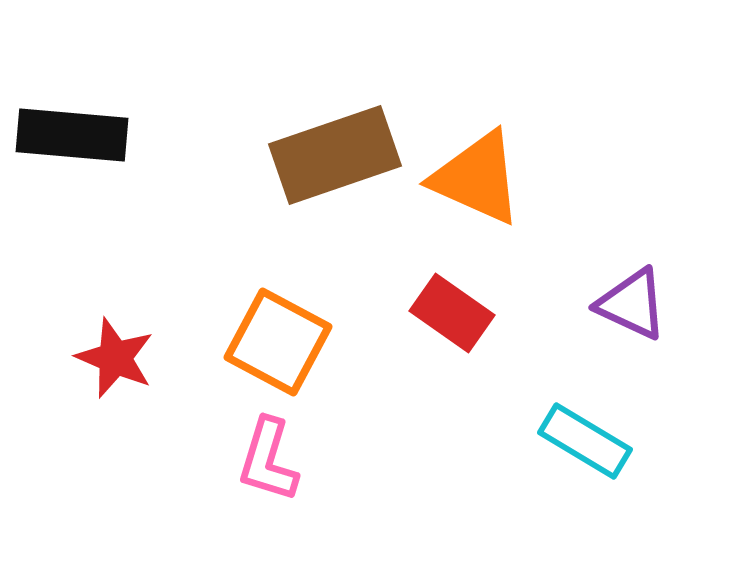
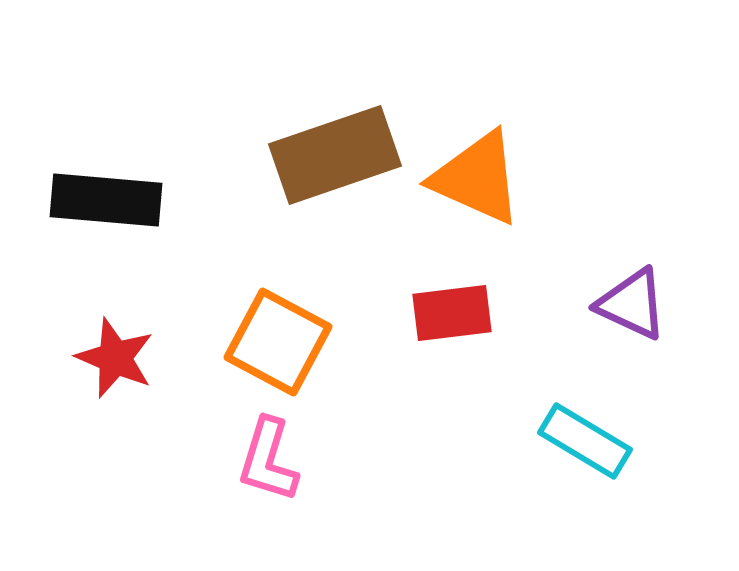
black rectangle: moved 34 px right, 65 px down
red rectangle: rotated 42 degrees counterclockwise
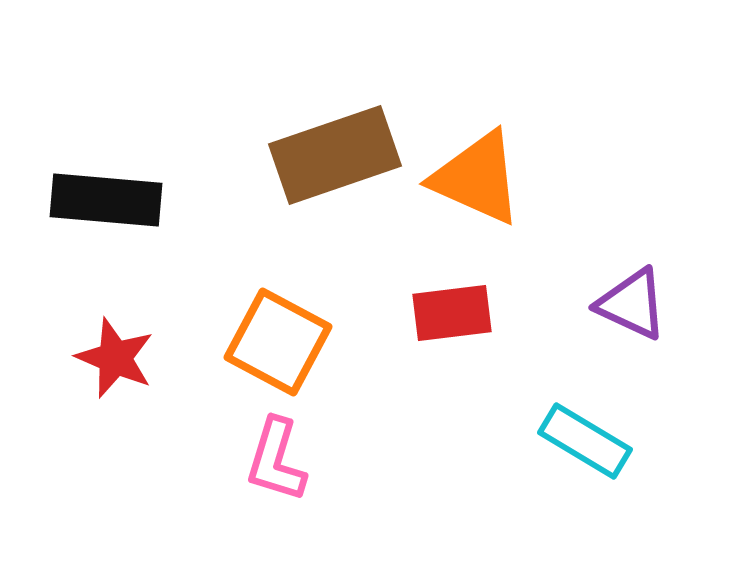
pink L-shape: moved 8 px right
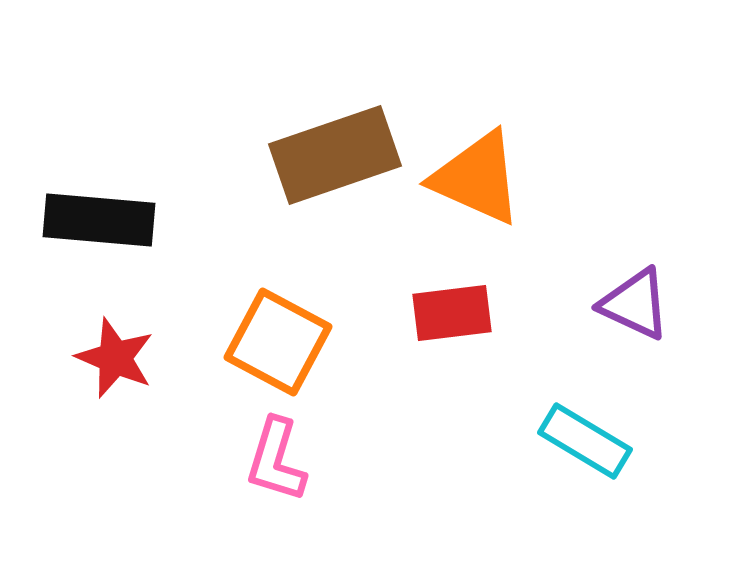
black rectangle: moved 7 px left, 20 px down
purple triangle: moved 3 px right
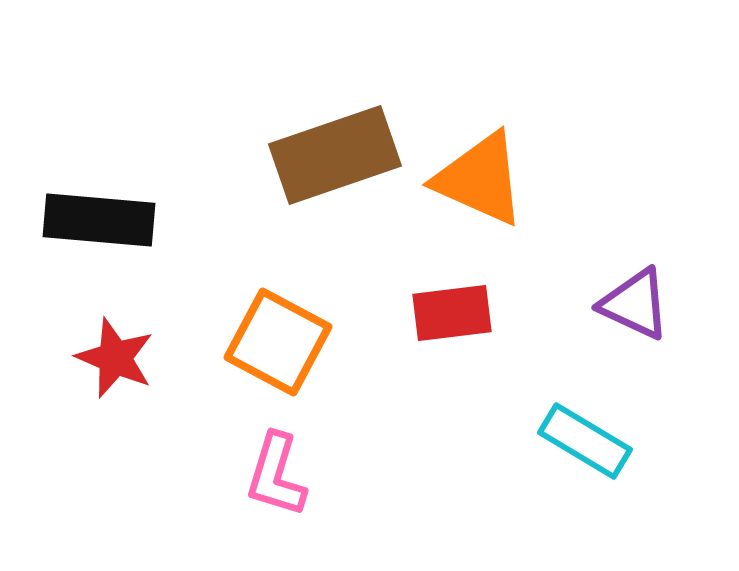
orange triangle: moved 3 px right, 1 px down
pink L-shape: moved 15 px down
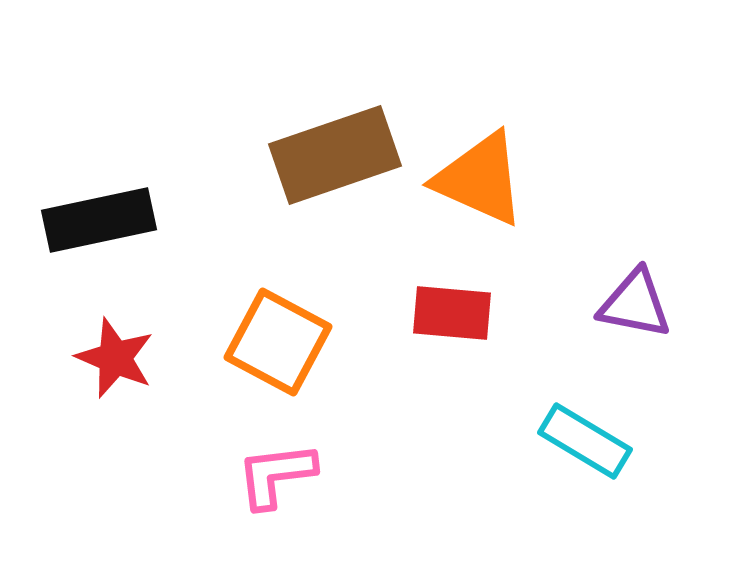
black rectangle: rotated 17 degrees counterclockwise
purple triangle: rotated 14 degrees counterclockwise
red rectangle: rotated 12 degrees clockwise
pink L-shape: rotated 66 degrees clockwise
